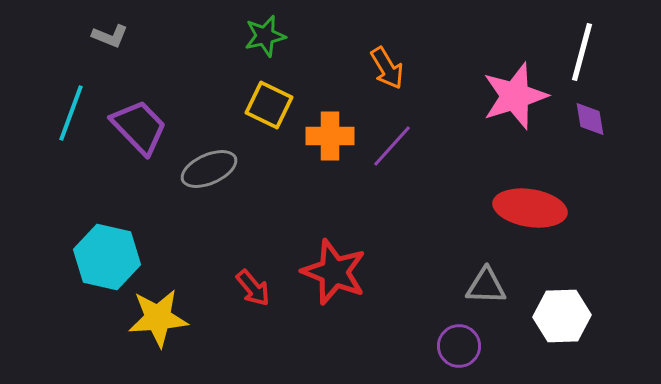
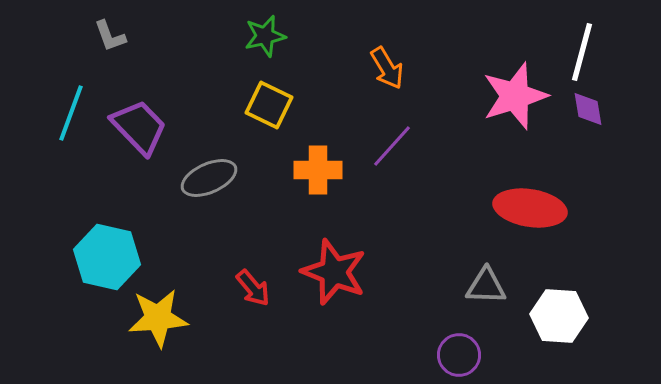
gray L-shape: rotated 48 degrees clockwise
purple diamond: moved 2 px left, 10 px up
orange cross: moved 12 px left, 34 px down
gray ellipse: moved 9 px down
white hexagon: moved 3 px left; rotated 6 degrees clockwise
purple circle: moved 9 px down
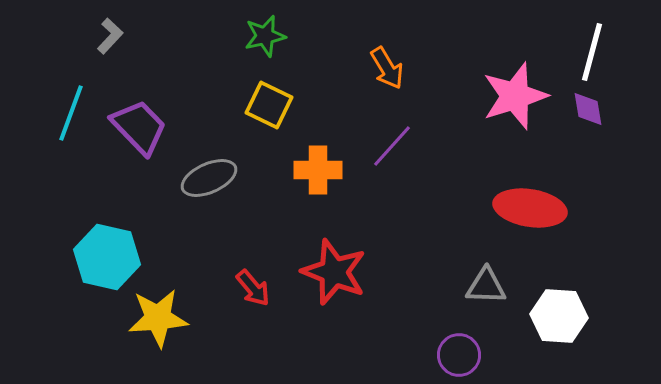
gray L-shape: rotated 117 degrees counterclockwise
white line: moved 10 px right
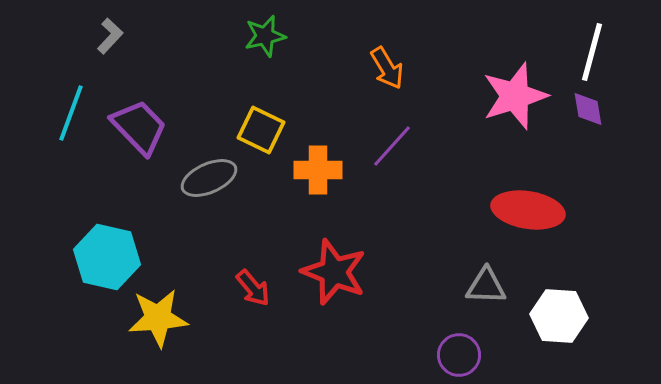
yellow square: moved 8 px left, 25 px down
red ellipse: moved 2 px left, 2 px down
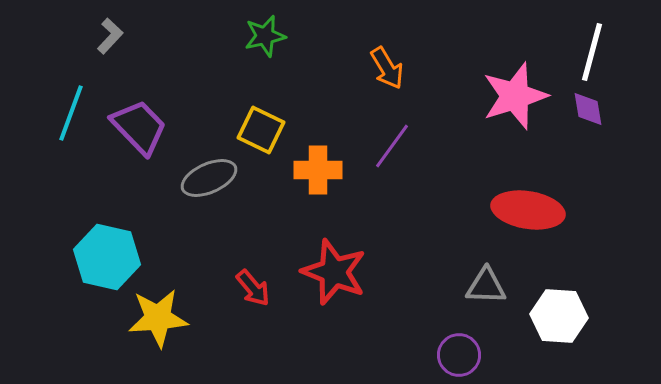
purple line: rotated 6 degrees counterclockwise
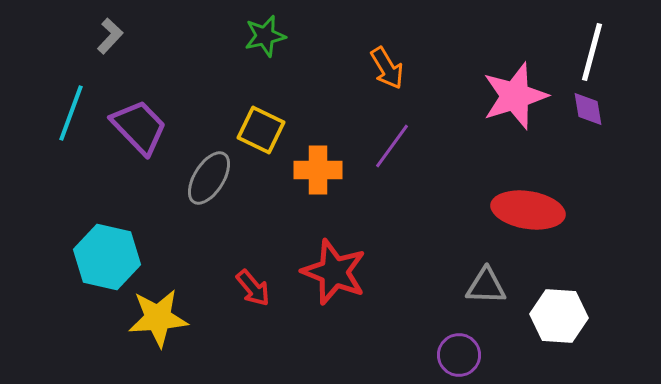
gray ellipse: rotated 34 degrees counterclockwise
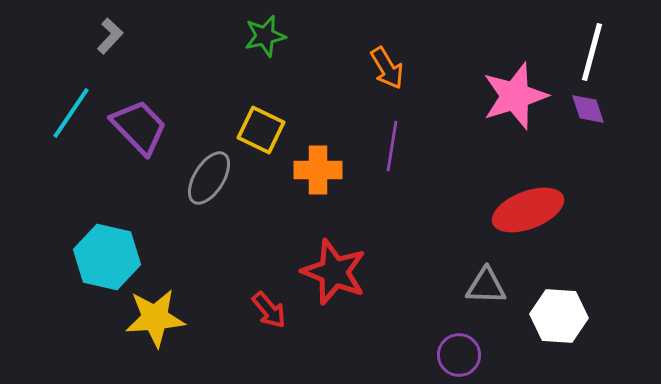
purple diamond: rotated 9 degrees counterclockwise
cyan line: rotated 14 degrees clockwise
purple line: rotated 27 degrees counterclockwise
red ellipse: rotated 30 degrees counterclockwise
red arrow: moved 16 px right, 22 px down
yellow star: moved 3 px left
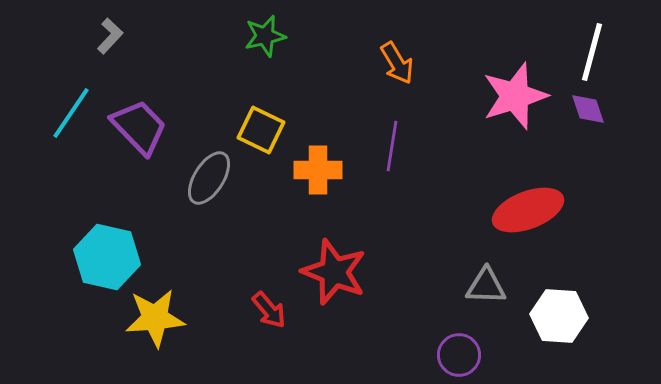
orange arrow: moved 10 px right, 5 px up
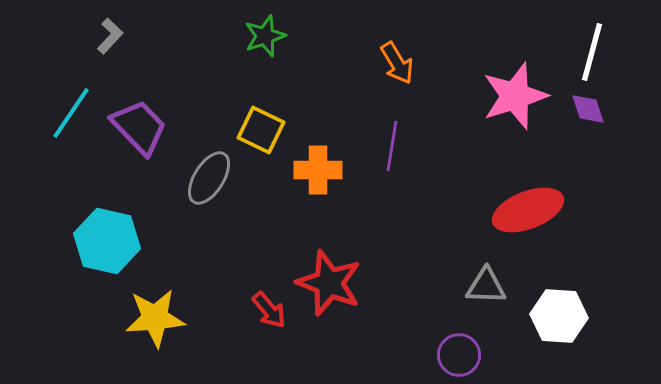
green star: rotated 6 degrees counterclockwise
cyan hexagon: moved 16 px up
red star: moved 5 px left, 11 px down
